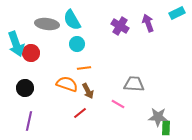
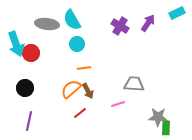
purple arrow: rotated 54 degrees clockwise
orange semicircle: moved 4 px right, 5 px down; rotated 60 degrees counterclockwise
pink line: rotated 48 degrees counterclockwise
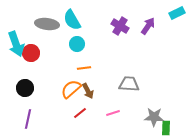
purple arrow: moved 3 px down
gray trapezoid: moved 5 px left
pink line: moved 5 px left, 9 px down
gray star: moved 4 px left
purple line: moved 1 px left, 2 px up
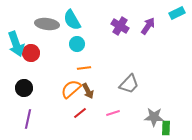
gray trapezoid: rotated 130 degrees clockwise
black circle: moved 1 px left
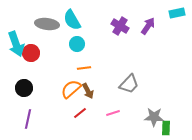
cyan rectangle: rotated 14 degrees clockwise
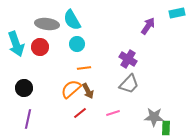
purple cross: moved 8 px right, 33 px down
red circle: moved 9 px right, 6 px up
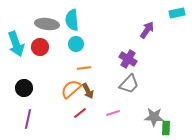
cyan semicircle: rotated 25 degrees clockwise
purple arrow: moved 1 px left, 4 px down
cyan circle: moved 1 px left
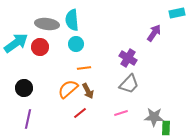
purple arrow: moved 7 px right, 3 px down
cyan arrow: moved 1 px up; rotated 105 degrees counterclockwise
purple cross: moved 1 px up
orange semicircle: moved 3 px left
pink line: moved 8 px right
